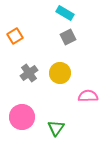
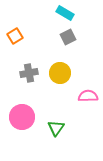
gray cross: rotated 24 degrees clockwise
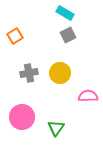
gray square: moved 2 px up
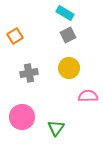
yellow circle: moved 9 px right, 5 px up
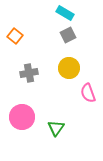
orange square: rotated 21 degrees counterclockwise
pink semicircle: moved 3 px up; rotated 108 degrees counterclockwise
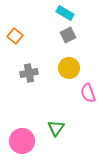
pink circle: moved 24 px down
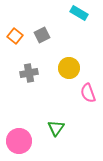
cyan rectangle: moved 14 px right
gray square: moved 26 px left
pink circle: moved 3 px left
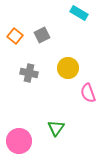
yellow circle: moved 1 px left
gray cross: rotated 24 degrees clockwise
